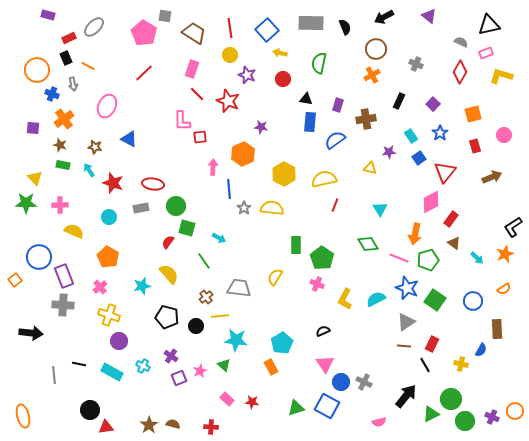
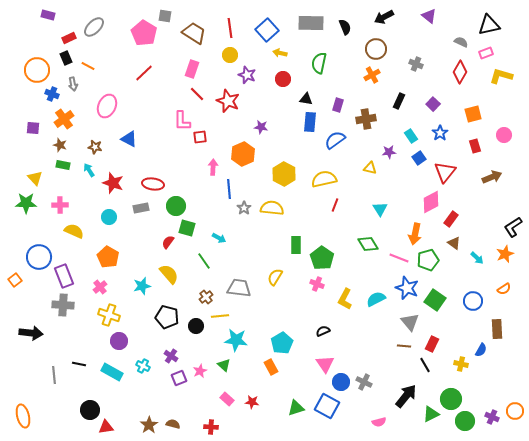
gray triangle at (406, 322): moved 4 px right; rotated 36 degrees counterclockwise
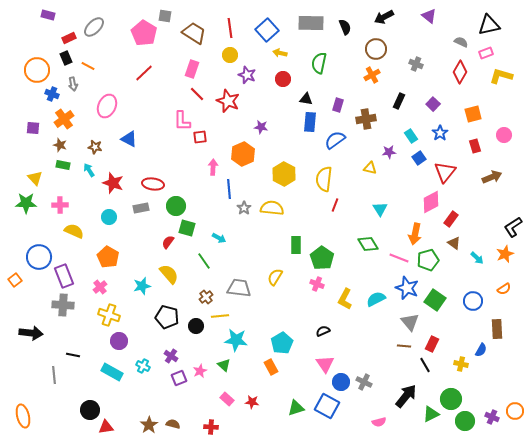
yellow semicircle at (324, 179): rotated 70 degrees counterclockwise
black line at (79, 364): moved 6 px left, 9 px up
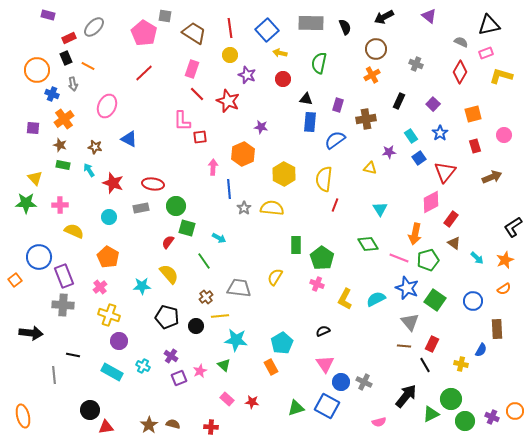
orange star at (505, 254): moved 6 px down
cyan star at (142, 286): rotated 12 degrees clockwise
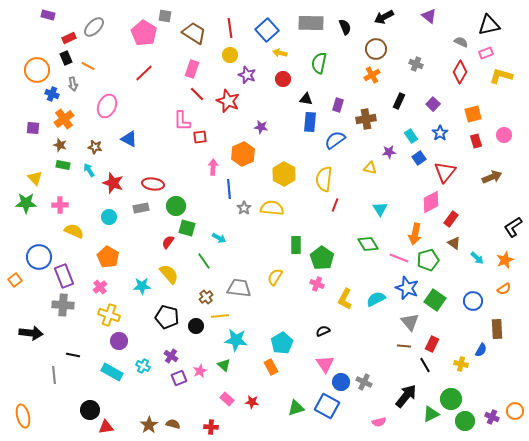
red rectangle at (475, 146): moved 1 px right, 5 px up
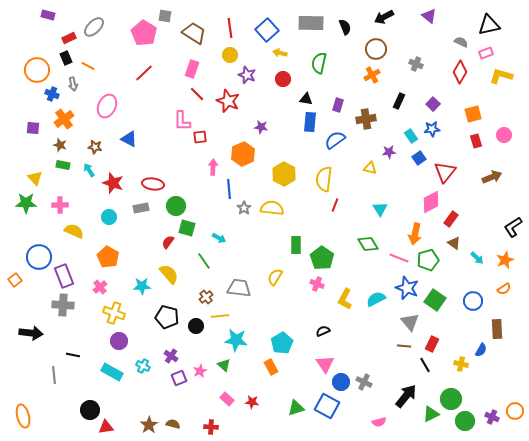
blue star at (440, 133): moved 8 px left, 4 px up; rotated 28 degrees clockwise
yellow cross at (109, 315): moved 5 px right, 2 px up
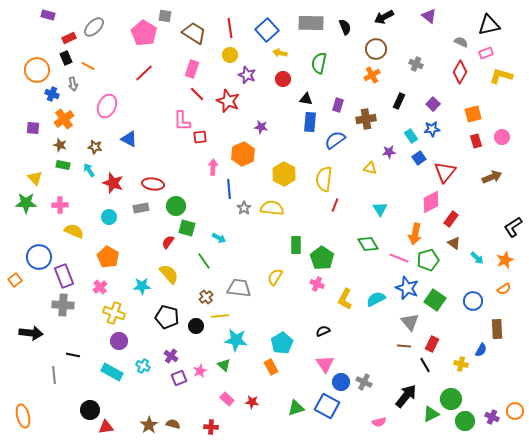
pink circle at (504, 135): moved 2 px left, 2 px down
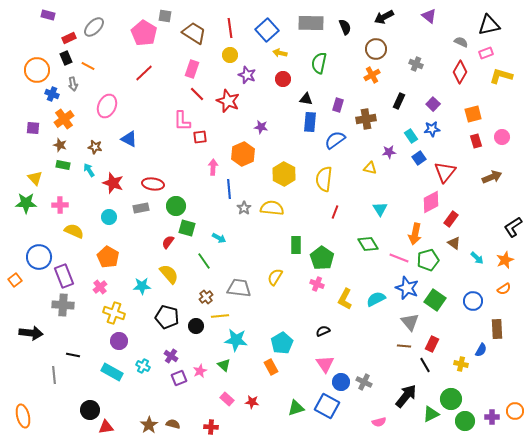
red line at (335, 205): moved 7 px down
purple cross at (492, 417): rotated 24 degrees counterclockwise
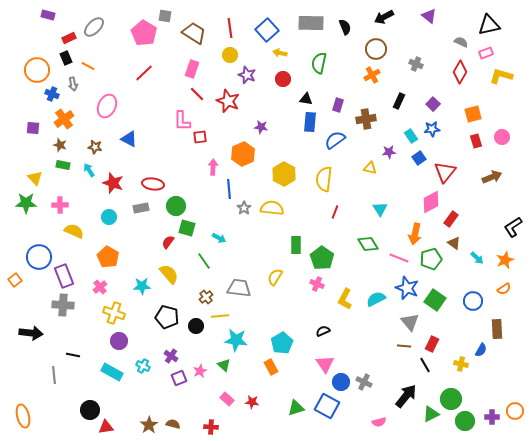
green pentagon at (428, 260): moved 3 px right, 1 px up
